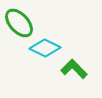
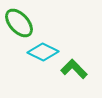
cyan diamond: moved 2 px left, 4 px down
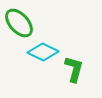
green L-shape: rotated 60 degrees clockwise
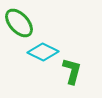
green L-shape: moved 2 px left, 2 px down
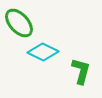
green L-shape: moved 9 px right
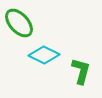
cyan diamond: moved 1 px right, 3 px down
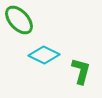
green ellipse: moved 3 px up
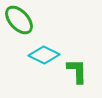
green L-shape: moved 4 px left; rotated 16 degrees counterclockwise
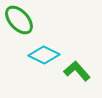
green L-shape: rotated 40 degrees counterclockwise
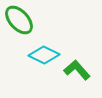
green L-shape: moved 1 px up
